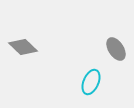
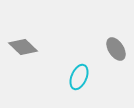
cyan ellipse: moved 12 px left, 5 px up
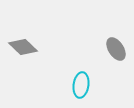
cyan ellipse: moved 2 px right, 8 px down; rotated 15 degrees counterclockwise
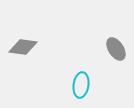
gray diamond: rotated 36 degrees counterclockwise
